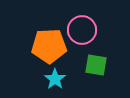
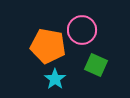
orange pentagon: moved 1 px left; rotated 12 degrees clockwise
green square: rotated 15 degrees clockwise
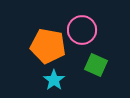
cyan star: moved 1 px left, 1 px down
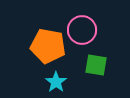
green square: rotated 15 degrees counterclockwise
cyan star: moved 2 px right, 2 px down
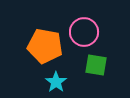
pink circle: moved 2 px right, 2 px down
orange pentagon: moved 3 px left
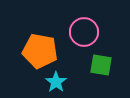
orange pentagon: moved 5 px left, 5 px down
green square: moved 5 px right
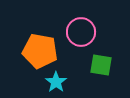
pink circle: moved 3 px left
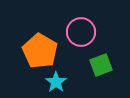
orange pentagon: rotated 20 degrees clockwise
green square: rotated 30 degrees counterclockwise
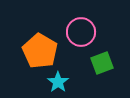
green square: moved 1 px right, 2 px up
cyan star: moved 2 px right
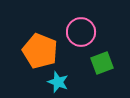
orange pentagon: rotated 8 degrees counterclockwise
cyan star: rotated 15 degrees counterclockwise
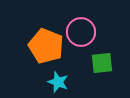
orange pentagon: moved 6 px right, 5 px up
green square: rotated 15 degrees clockwise
